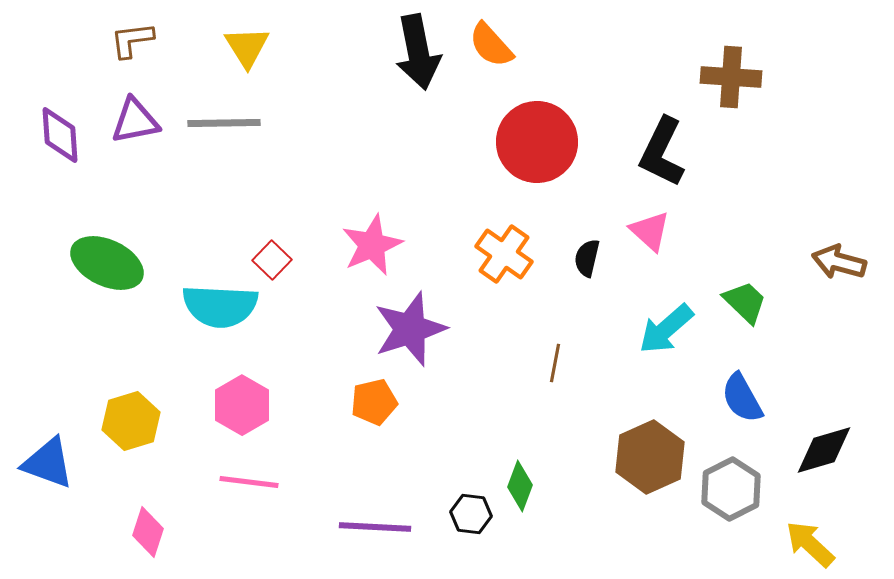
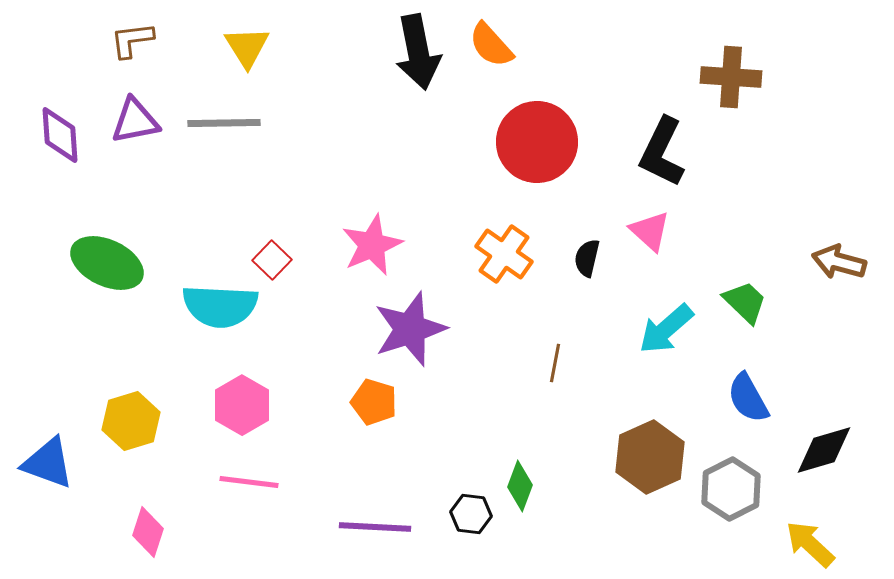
blue semicircle: moved 6 px right
orange pentagon: rotated 30 degrees clockwise
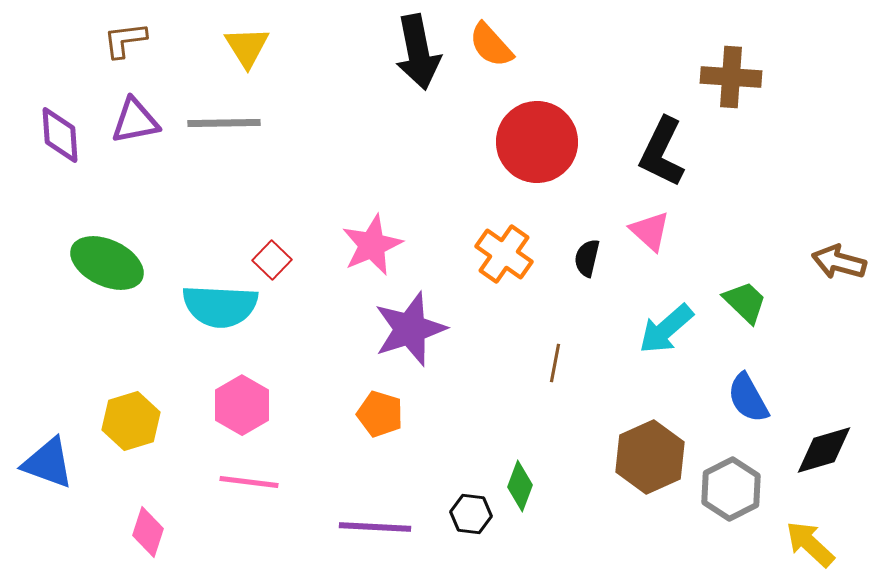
brown L-shape: moved 7 px left
orange pentagon: moved 6 px right, 12 px down
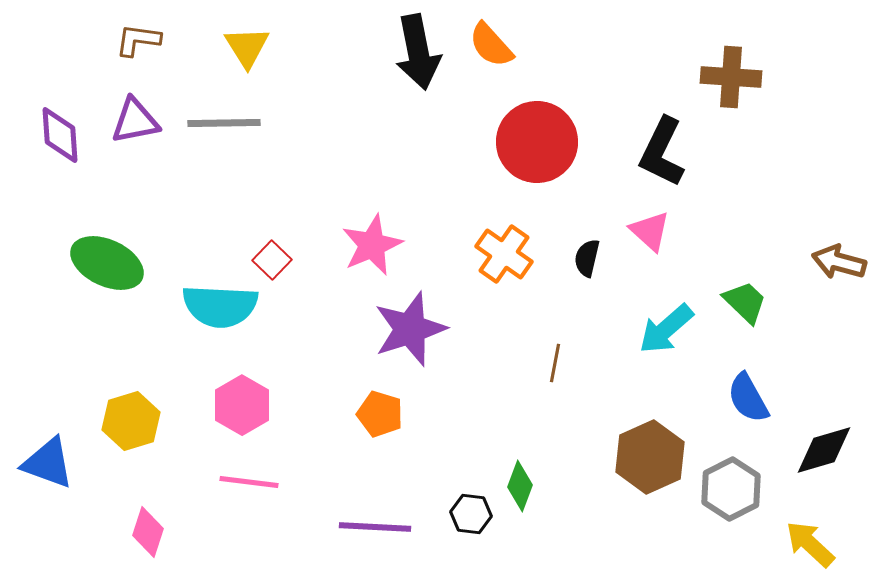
brown L-shape: moved 13 px right; rotated 15 degrees clockwise
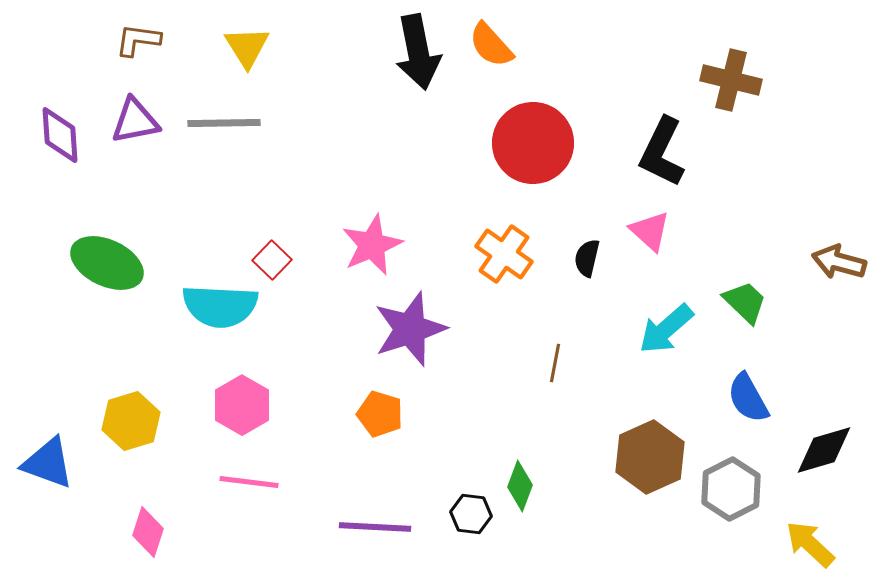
brown cross: moved 3 px down; rotated 10 degrees clockwise
red circle: moved 4 px left, 1 px down
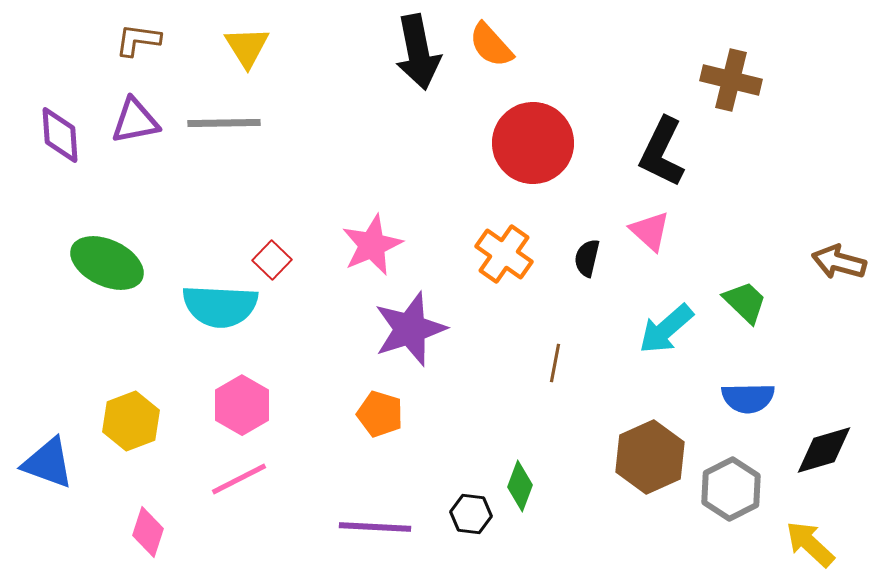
blue semicircle: rotated 62 degrees counterclockwise
yellow hexagon: rotated 4 degrees counterclockwise
pink line: moved 10 px left, 3 px up; rotated 34 degrees counterclockwise
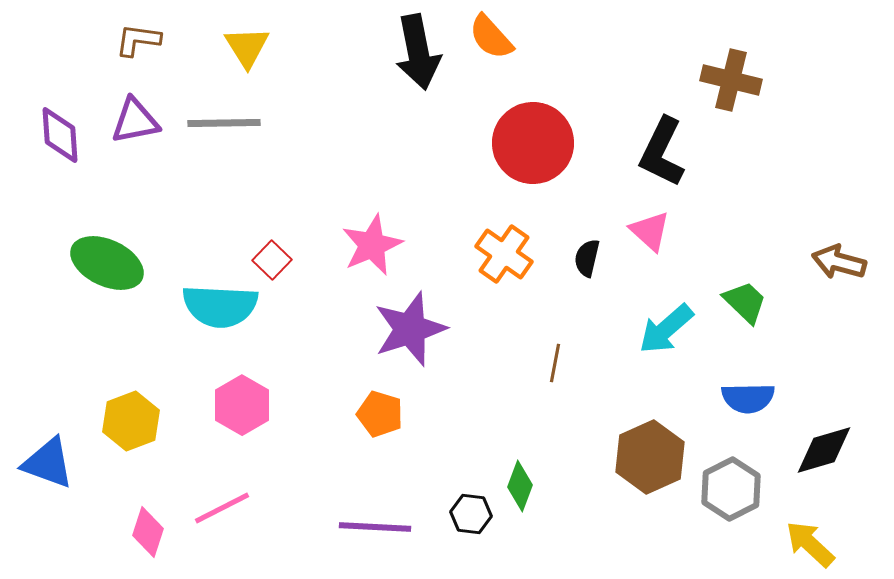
orange semicircle: moved 8 px up
pink line: moved 17 px left, 29 px down
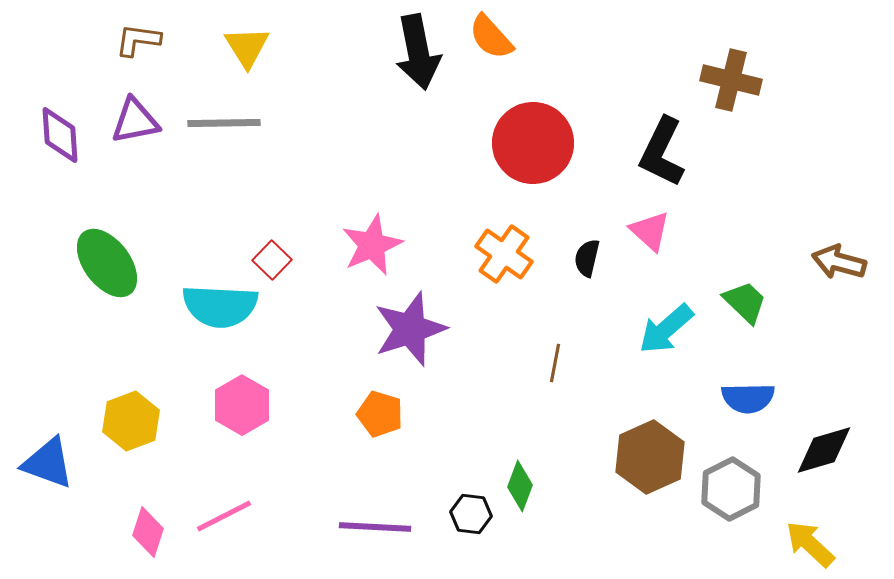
green ellipse: rotated 28 degrees clockwise
pink line: moved 2 px right, 8 px down
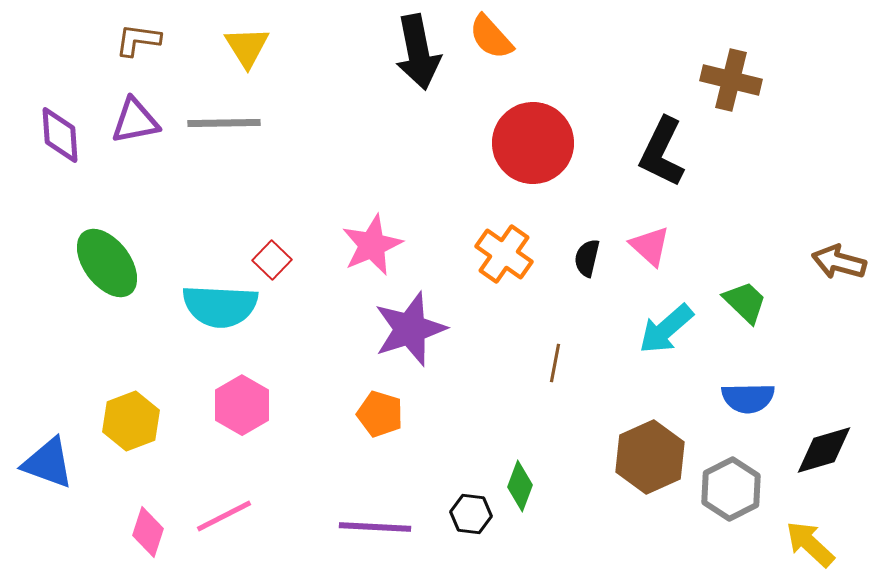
pink triangle: moved 15 px down
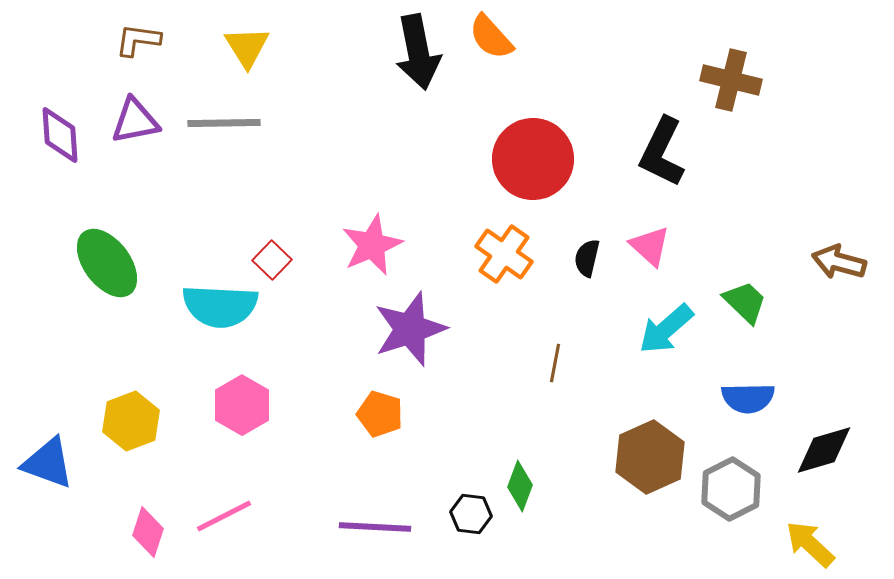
red circle: moved 16 px down
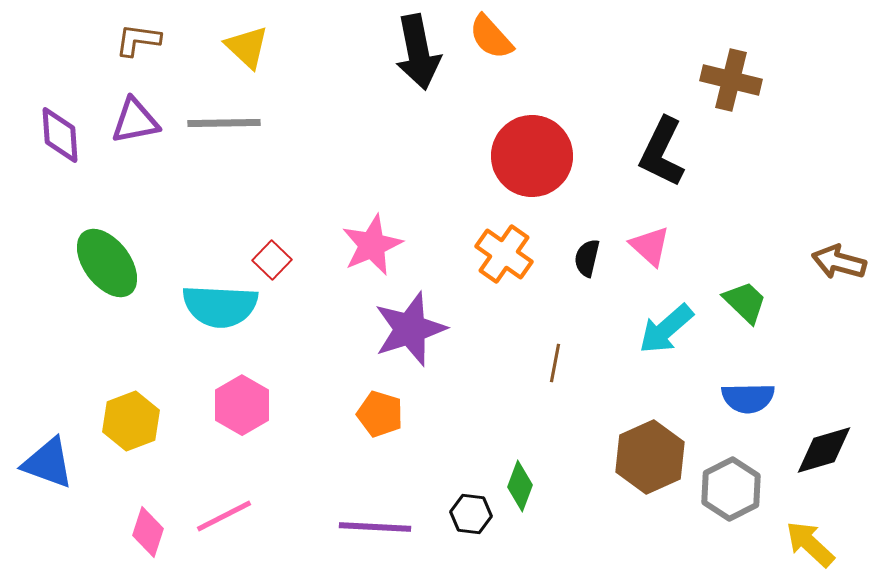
yellow triangle: rotated 15 degrees counterclockwise
red circle: moved 1 px left, 3 px up
